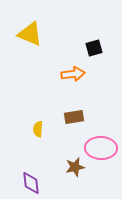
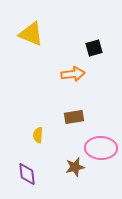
yellow triangle: moved 1 px right
yellow semicircle: moved 6 px down
purple diamond: moved 4 px left, 9 px up
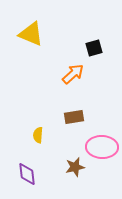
orange arrow: rotated 35 degrees counterclockwise
pink ellipse: moved 1 px right, 1 px up
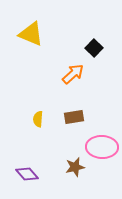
black square: rotated 30 degrees counterclockwise
yellow semicircle: moved 16 px up
purple diamond: rotated 35 degrees counterclockwise
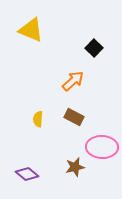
yellow triangle: moved 4 px up
orange arrow: moved 7 px down
brown rectangle: rotated 36 degrees clockwise
purple diamond: rotated 10 degrees counterclockwise
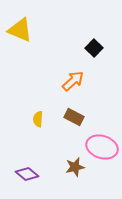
yellow triangle: moved 11 px left
pink ellipse: rotated 16 degrees clockwise
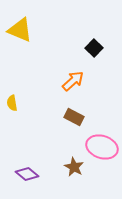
yellow semicircle: moved 26 px left, 16 px up; rotated 14 degrees counterclockwise
brown star: moved 1 px left; rotated 30 degrees counterclockwise
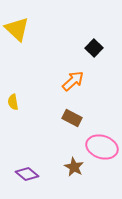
yellow triangle: moved 3 px left, 1 px up; rotated 20 degrees clockwise
yellow semicircle: moved 1 px right, 1 px up
brown rectangle: moved 2 px left, 1 px down
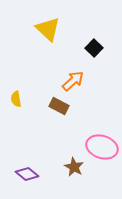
yellow triangle: moved 31 px right
yellow semicircle: moved 3 px right, 3 px up
brown rectangle: moved 13 px left, 12 px up
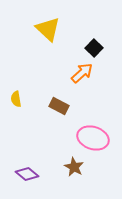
orange arrow: moved 9 px right, 8 px up
pink ellipse: moved 9 px left, 9 px up
